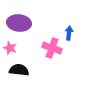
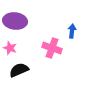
purple ellipse: moved 4 px left, 2 px up
blue arrow: moved 3 px right, 2 px up
black semicircle: rotated 30 degrees counterclockwise
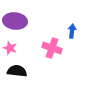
black semicircle: moved 2 px left, 1 px down; rotated 30 degrees clockwise
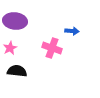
blue arrow: rotated 88 degrees clockwise
pink star: rotated 24 degrees clockwise
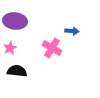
pink cross: rotated 12 degrees clockwise
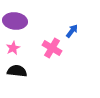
blue arrow: rotated 56 degrees counterclockwise
pink star: moved 3 px right
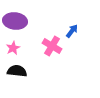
pink cross: moved 2 px up
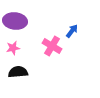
pink star: rotated 16 degrees clockwise
black semicircle: moved 1 px right, 1 px down; rotated 12 degrees counterclockwise
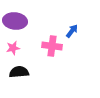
pink cross: rotated 24 degrees counterclockwise
black semicircle: moved 1 px right
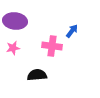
black semicircle: moved 18 px right, 3 px down
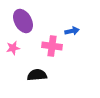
purple ellipse: moved 8 px right; rotated 55 degrees clockwise
blue arrow: rotated 40 degrees clockwise
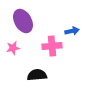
pink cross: rotated 12 degrees counterclockwise
